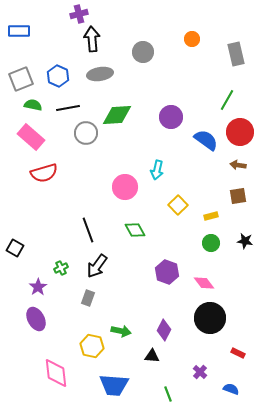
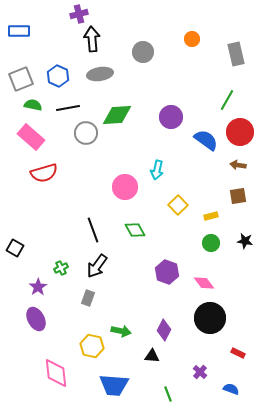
black line at (88, 230): moved 5 px right
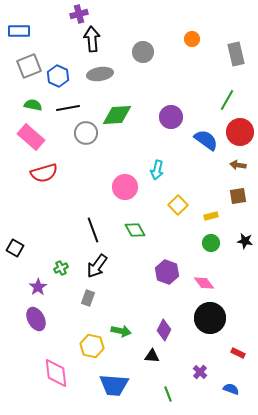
gray square at (21, 79): moved 8 px right, 13 px up
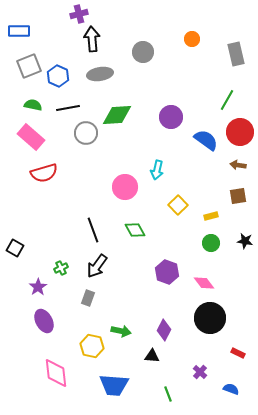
purple ellipse at (36, 319): moved 8 px right, 2 px down
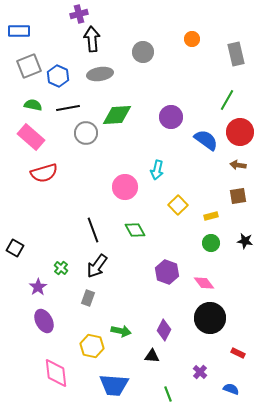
green cross at (61, 268): rotated 24 degrees counterclockwise
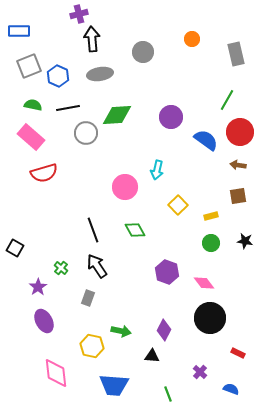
black arrow at (97, 266): rotated 110 degrees clockwise
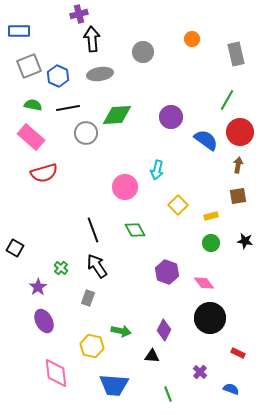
brown arrow at (238, 165): rotated 91 degrees clockwise
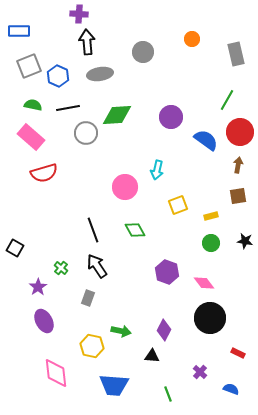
purple cross at (79, 14): rotated 18 degrees clockwise
black arrow at (92, 39): moved 5 px left, 3 px down
yellow square at (178, 205): rotated 24 degrees clockwise
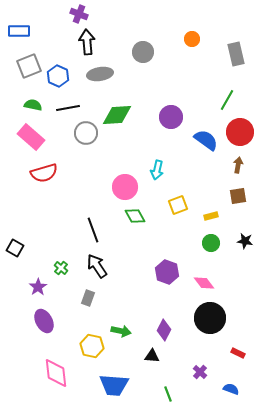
purple cross at (79, 14): rotated 18 degrees clockwise
green diamond at (135, 230): moved 14 px up
